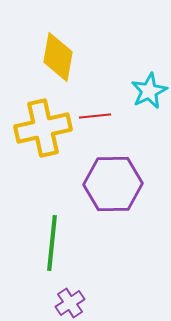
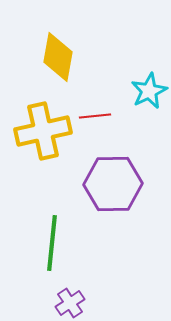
yellow cross: moved 3 px down
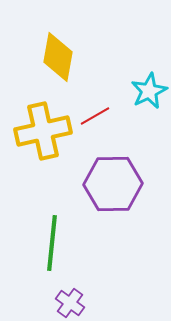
red line: rotated 24 degrees counterclockwise
purple cross: rotated 20 degrees counterclockwise
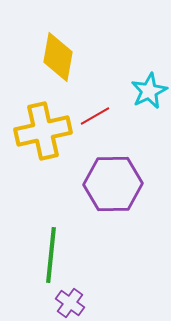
green line: moved 1 px left, 12 px down
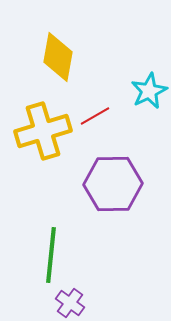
yellow cross: rotated 4 degrees counterclockwise
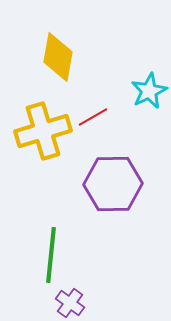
red line: moved 2 px left, 1 px down
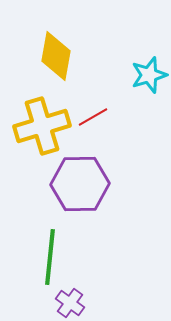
yellow diamond: moved 2 px left, 1 px up
cyan star: moved 16 px up; rotated 9 degrees clockwise
yellow cross: moved 1 px left, 5 px up
purple hexagon: moved 33 px left
green line: moved 1 px left, 2 px down
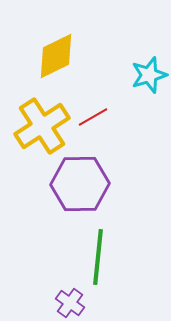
yellow diamond: rotated 54 degrees clockwise
yellow cross: rotated 16 degrees counterclockwise
green line: moved 48 px right
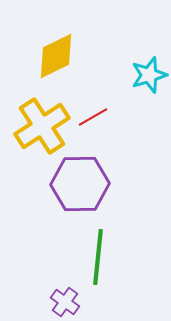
purple cross: moved 5 px left, 1 px up
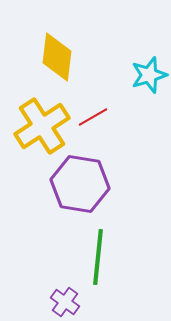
yellow diamond: moved 1 px right, 1 px down; rotated 57 degrees counterclockwise
purple hexagon: rotated 10 degrees clockwise
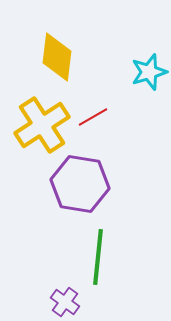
cyan star: moved 3 px up
yellow cross: moved 1 px up
